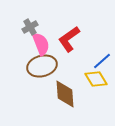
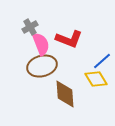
red L-shape: rotated 124 degrees counterclockwise
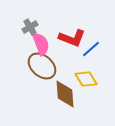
red L-shape: moved 3 px right, 1 px up
blue line: moved 11 px left, 12 px up
brown ellipse: rotated 56 degrees clockwise
yellow diamond: moved 10 px left
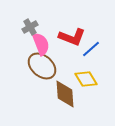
red L-shape: moved 1 px up
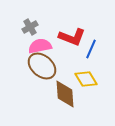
pink semicircle: moved 1 px left, 2 px down; rotated 80 degrees counterclockwise
blue line: rotated 24 degrees counterclockwise
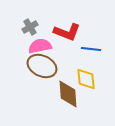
red L-shape: moved 5 px left, 5 px up
blue line: rotated 72 degrees clockwise
brown ellipse: rotated 16 degrees counterclockwise
yellow diamond: rotated 25 degrees clockwise
brown diamond: moved 3 px right
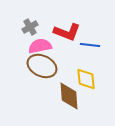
blue line: moved 1 px left, 4 px up
brown diamond: moved 1 px right, 2 px down
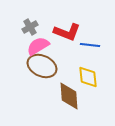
pink semicircle: moved 2 px left; rotated 20 degrees counterclockwise
yellow diamond: moved 2 px right, 2 px up
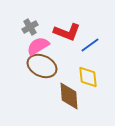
blue line: rotated 42 degrees counterclockwise
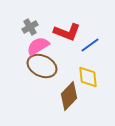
brown diamond: rotated 48 degrees clockwise
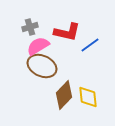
gray cross: rotated 14 degrees clockwise
red L-shape: rotated 8 degrees counterclockwise
yellow diamond: moved 20 px down
brown diamond: moved 5 px left, 1 px up
